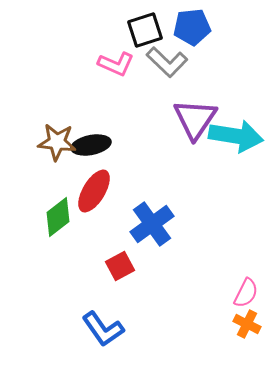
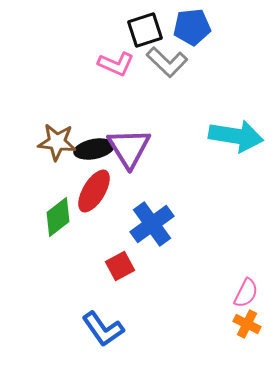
purple triangle: moved 66 px left, 29 px down; rotated 6 degrees counterclockwise
black ellipse: moved 3 px right, 4 px down
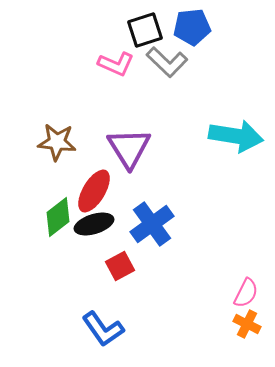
black ellipse: moved 75 px down; rotated 6 degrees counterclockwise
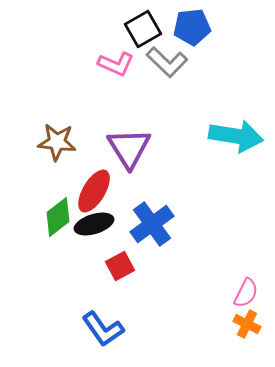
black square: moved 2 px left, 1 px up; rotated 12 degrees counterclockwise
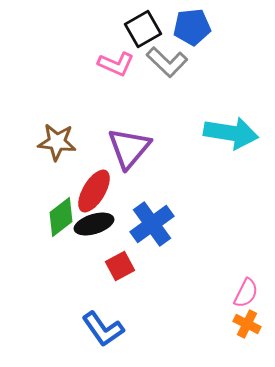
cyan arrow: moved 5 px left, 3 px up
purple triangle: rotated 12 degrees clockwise
green diamond: moved 3 px right
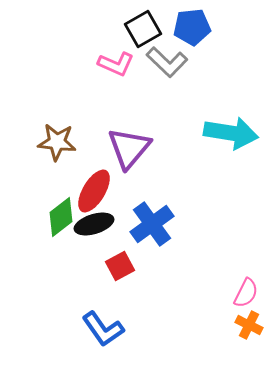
orange cross: moved 2 px right, 1 px down
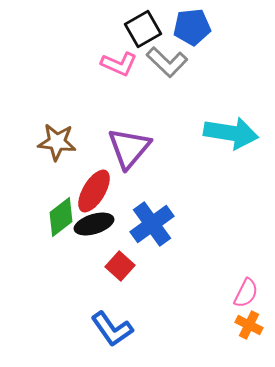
pink L-shape: moved 3 px right
red square: rotated 20 degrees counterclockwise
blue L-shape: moved 9 px right
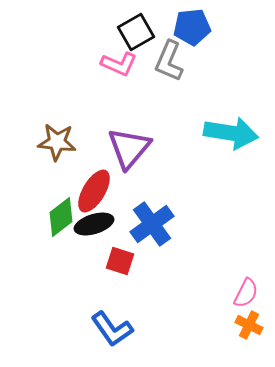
black square: moved 7 px left, 3 px down
gray L-shape: moved 2 px right, 1 px up; rotated 69 degrees clockwise
red square: moved 5 px up; rotated 24 degrees counterclockwise
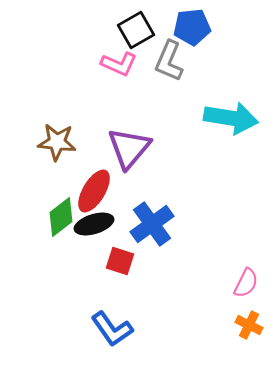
black square: moved 2 px up
cyan arrow: moved 15 px up
pink semicircle: moved 10 px up
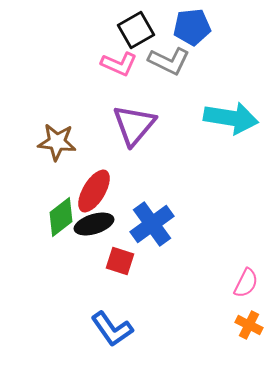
gray L-shape: rotated 87 degrees counterclockwise
purple triangle: moved 5 px right, 23 px up
